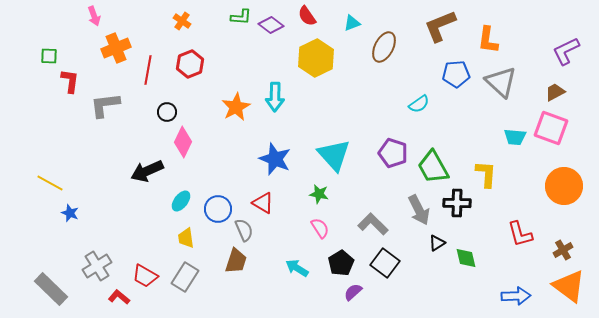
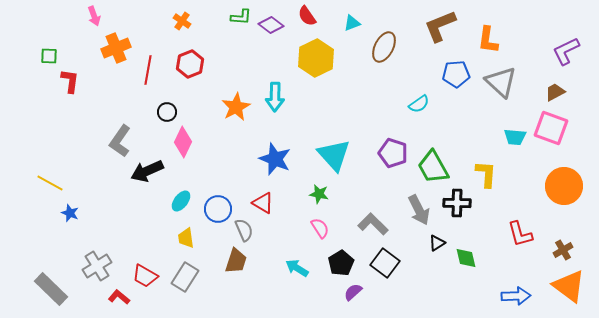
gray L-shape at (105, 105): moved 15 px right, 36 px down; rotated 48 degrees counterclockwise
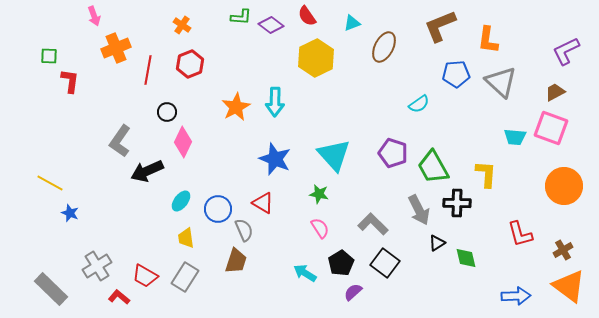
orange cross at (182, 21): moved 4 px down
cyan arrow at (275, 97): moved 5 px down
cyan arrow at (297, 268): moved 8 px right, 5 px down
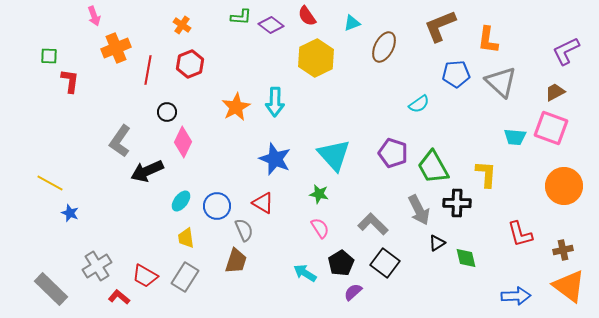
blue circle at (218, 209): moved 1 px left, 3 px up
brown cross at (563, 250): rotated 18 degrees clockwise
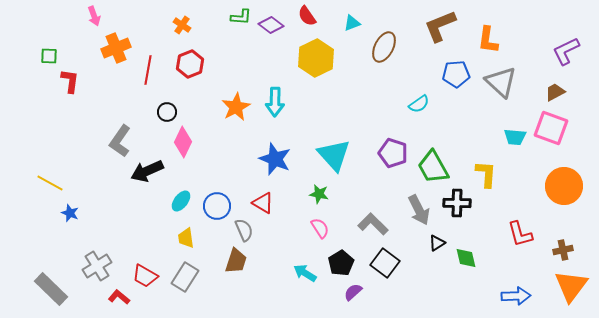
orange triangle at (569, 286): moved 2 px right; rotated 30 degrees clockwise
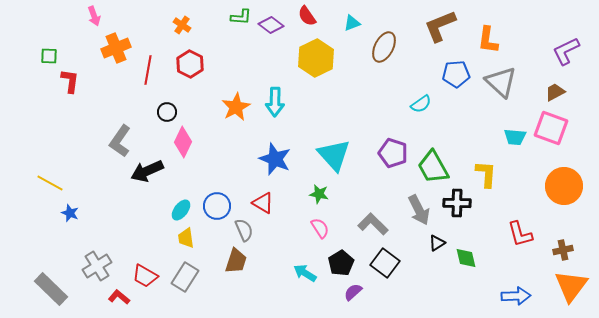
red hexagon at (190, 64): rotated 12 degrees counterclockwise
cyan semicircle at (419, 104): moved 2 px right
cyan ellipse at (181, 201): moved 9 px down
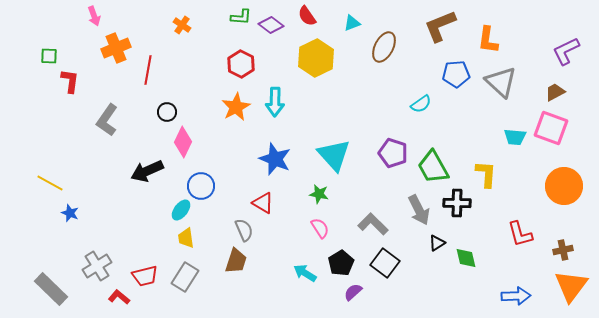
red hexagon at (190, 64): moved 51 px right
gray L-shape at (120, 141): moved 13 px left, 21 px up
blue circle at (217, 206): moved 16 px left, 20 px up
red trapezoid at (145, 276): rotated 44 degrees counterclockwise
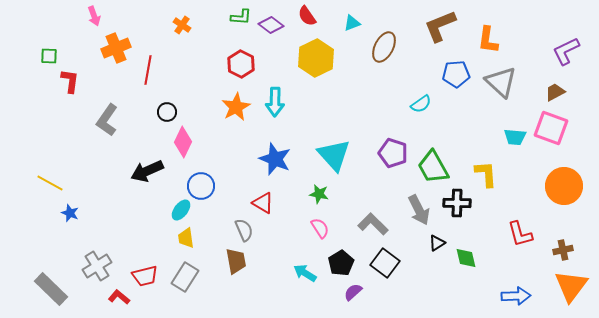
yellow L-shape at (486, 174): rotated 8 degrees counterclockwise
brown trapezoid at (236, 261): rotated 28 degrees counterclockwise
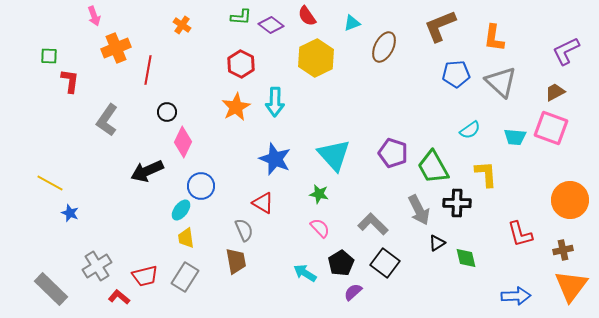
orange L-shape at (488, 40): moved 6 px right, 2 px up
cyan semicircle at (421, 104): moved 49 px right, 26 px down
orange circle at (564, 186): moved 6 px right, 14 px down
pink semicircle at (320, 228): rotated 10 degrees counterclockwise
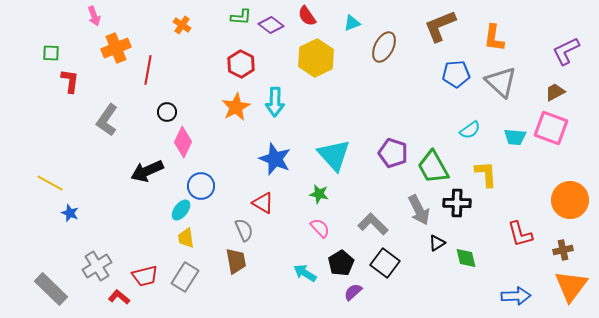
green square at (49, 56): moved 2 px right, 3 px up
